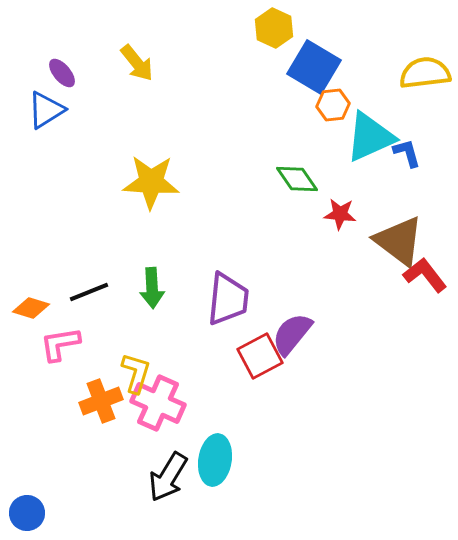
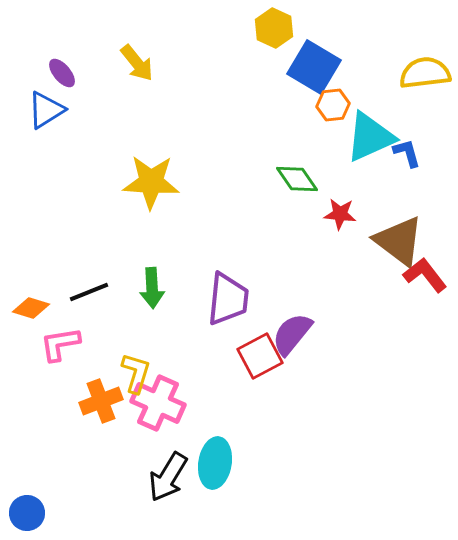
cyan ellipse: moved 3 px down
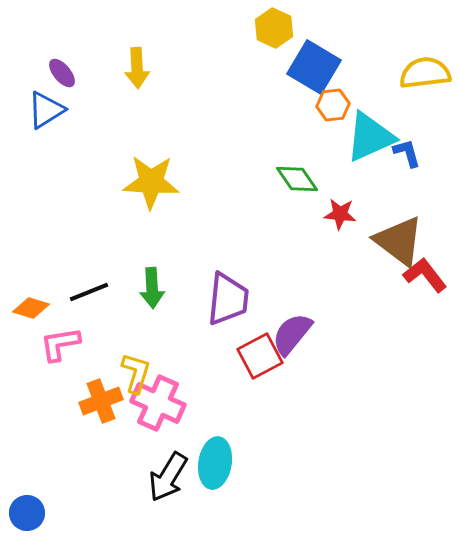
yellow arrow: moved 5 px down; rotated 36 degrees clockwise
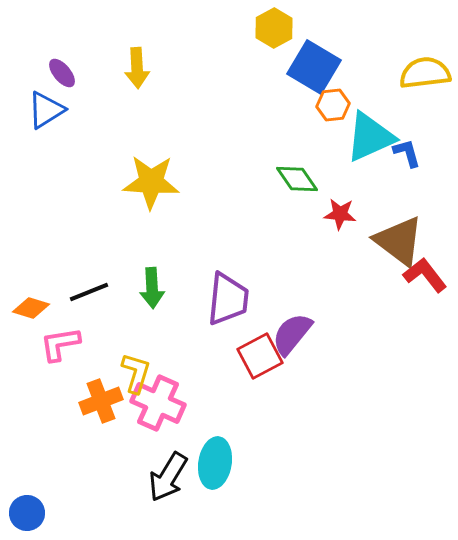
yellow hexagon: rotated 6 degrees clockwise
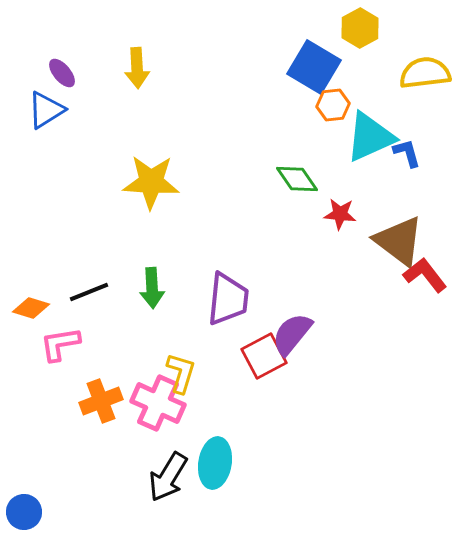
yellow hexagon: moved 86 px right
red square: moved 4 px right
yellow L-shape: moved 45 px right
blue circle: moved 3 px left, 1 px up
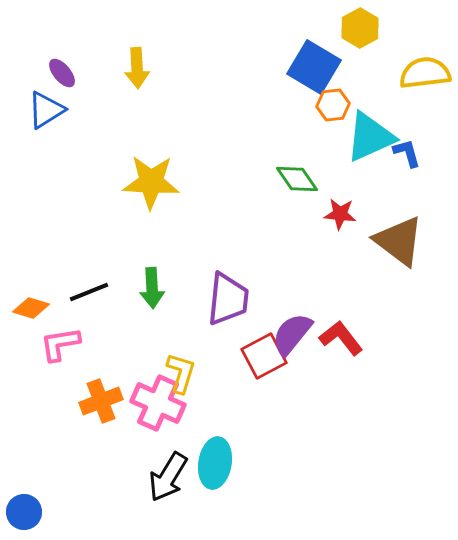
red L-shape: moved 84 px left, 63 px down
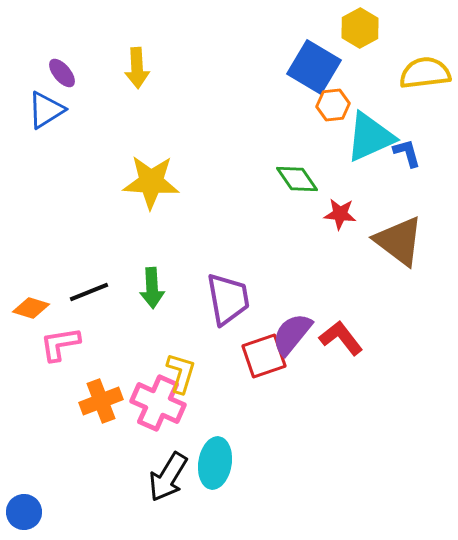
purple trapezoid: rotated 16 degrees counterclockwise
red square: rotated 9 degrees clockwise
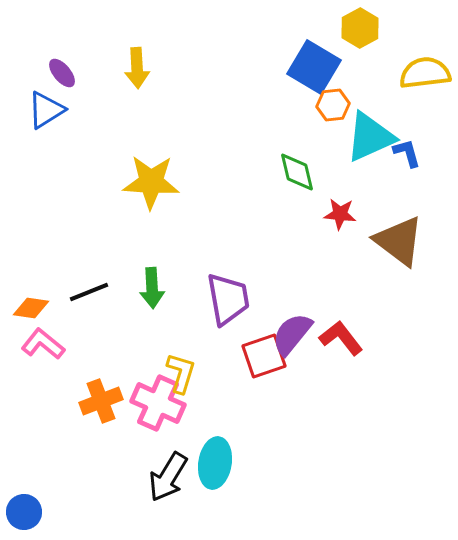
green diamond: moved 7 px up; rotated 21 degrees clockwise
orange diamond: rotated 9 degrees counterclockwise
pink L-shape: moved 17 px left; rotated 48 degrees clockwise
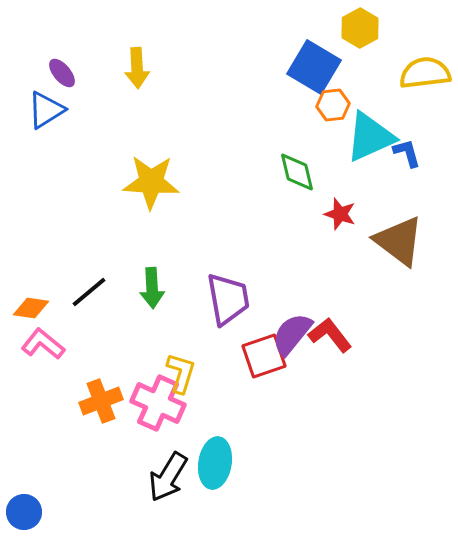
red star: rotated 12 degrees clockwise
black line: rotated 18 degrees counterclockwise
red L-shape: moved 11 px left, 3 px up
